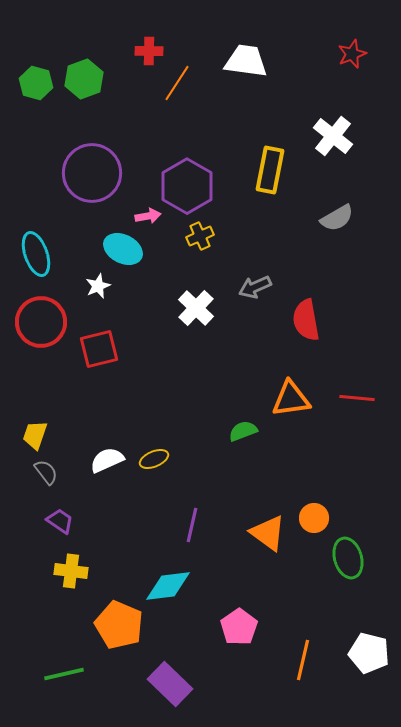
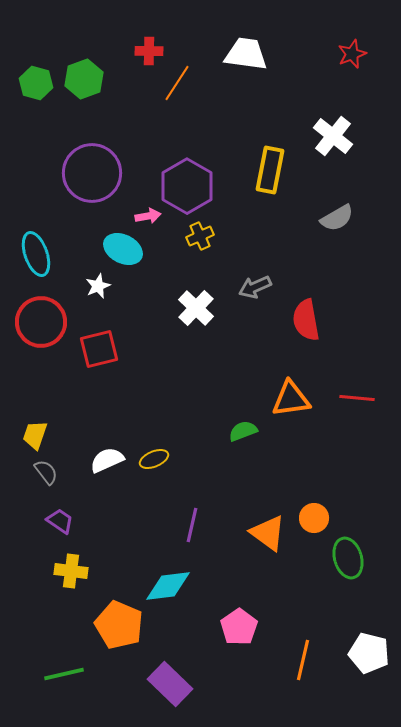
white trapezoid at (246, 61): moved 7 px up
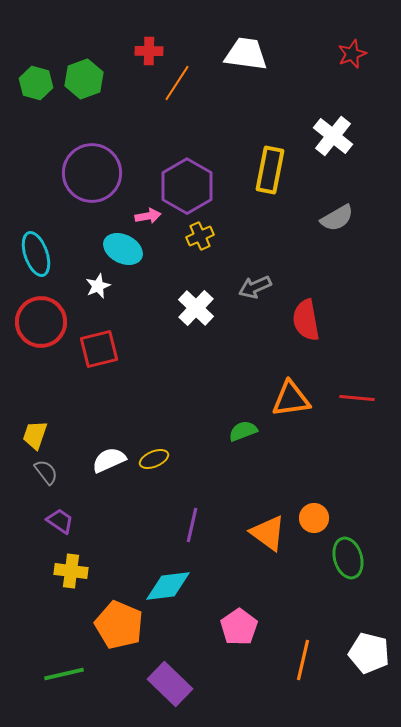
white semicircle at (107, 460): moved 2 px right
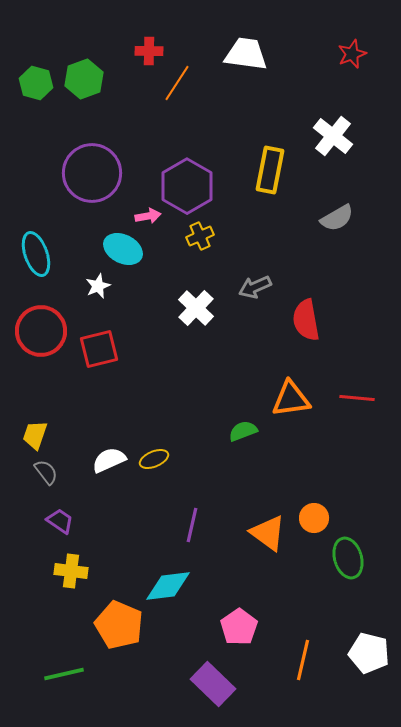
red circle at (41, 322): moved 9 px down
purple rectangle at (170, 684): moved 43 px right
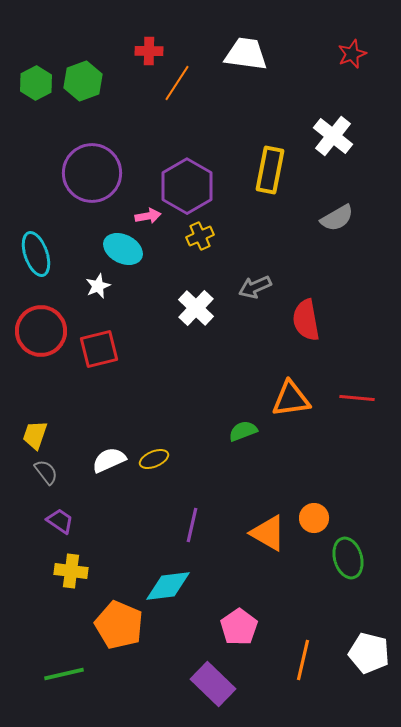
green hexagon at (84, 79): moved 1 px left, 2 px down
green hexagon at (36, 83): rotated 16 degrees clockwise
orange triangle at (268, 533): rotated 6 degrees counterclockwise
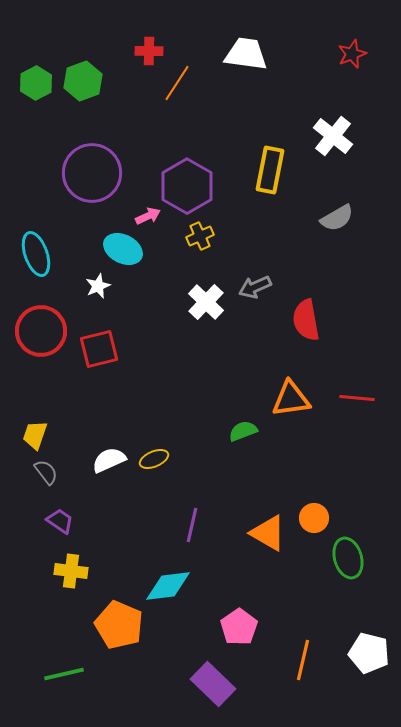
pink arrow at (148, 216): rotated 15 degrees counterclockwise
white cross at (196, 308): moved 10 px right, 6 px up
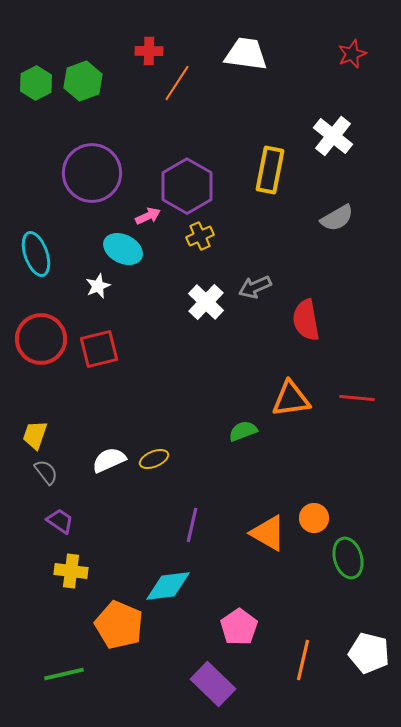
red circle at (41, 331): moved 8 px down
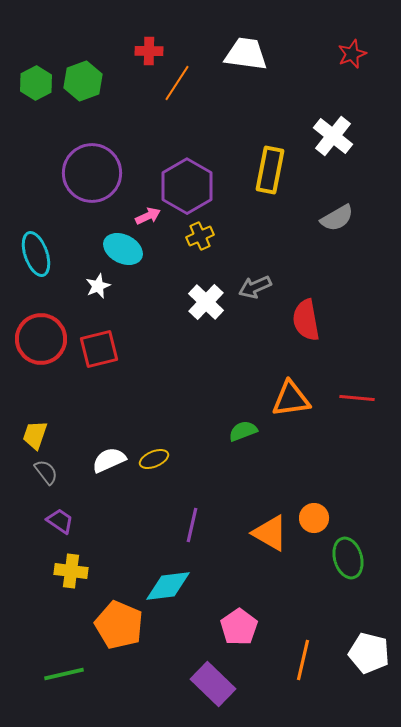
orange triangle at (268, 533): moved 2 px right
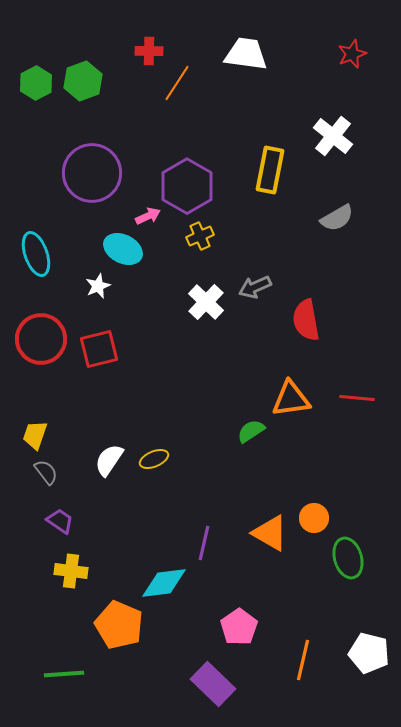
green semicircle at (243, 431): moved 8 px right; rotated 12 degrees counterclockwise
white semicircle at (109, 460): rotated 32 degrees counterclockwise
purple line at (192, 525): moved 12 px right, 18 px down
cyan diamond at (168, 586): moved 4 px left, 3 px up
green line at (64, 674): rotated 9 degrees clockwise
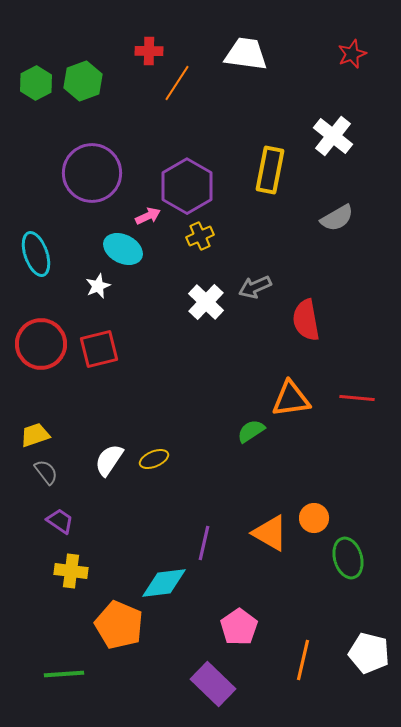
red circle at (41, 339): moved 5 px down
yellow trapezoid at (35, 435): rotated 52 degrees clockwise
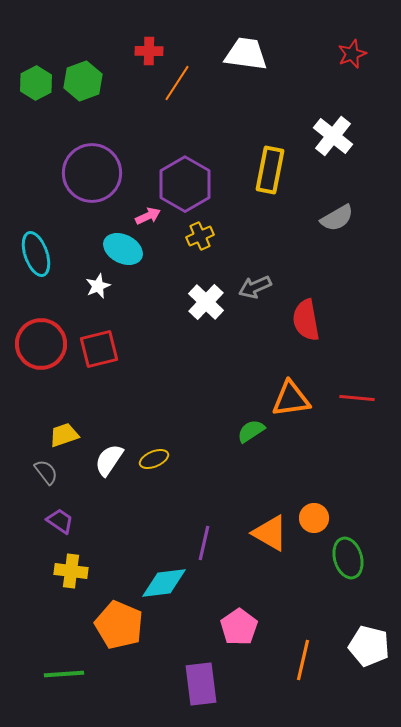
purple hexagon at (187, 186): moved 2 px left, 2 px up
yellow trapezoid at (35, 435): moved 29 px right
white pentagon at (369, 653): moved 7 px up
purple rectangle at (213, 684): moved 12 px left; rotated 39 degrees clockwise
